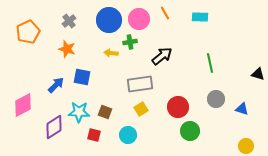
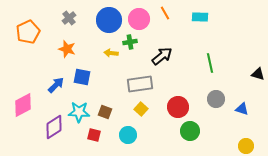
gray cross: moved 3 px up
yellow square: rotated 16 degrees counterclockwise
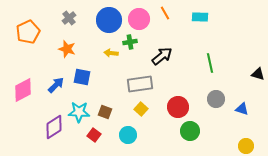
pink diamond: moved 15 px up
red square: rotated 24 degrees clockwise
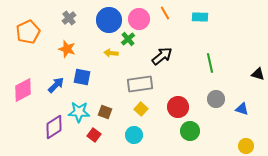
green cross: moved 2 px left, 3 px up; rotated 32 degrees counterclockwise
cyan circle: moved 6 px right
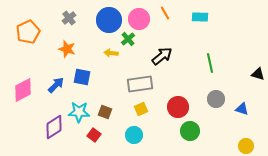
yellow square: rotated 24 degrees clockwise
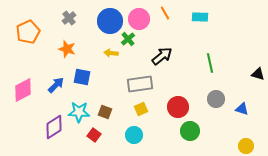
blue circle: moved 1 px right, 1 px down
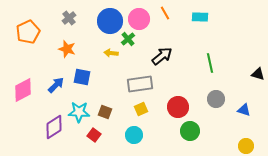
blue triangle: moved 2 px right, 1 px down
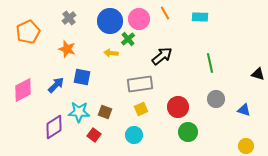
green circle: moved 2 px left, 1 px down
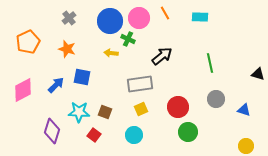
pink circle: moved 1 px up
orange pentagon: moved 10 px down
green cross: rotated 24 degrees counterclockwise
purple diamond: moved 2 px left, 4 px down; rotated 40 degrees counterclockwise
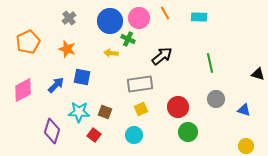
cyan rectangle: moved 1 px left
